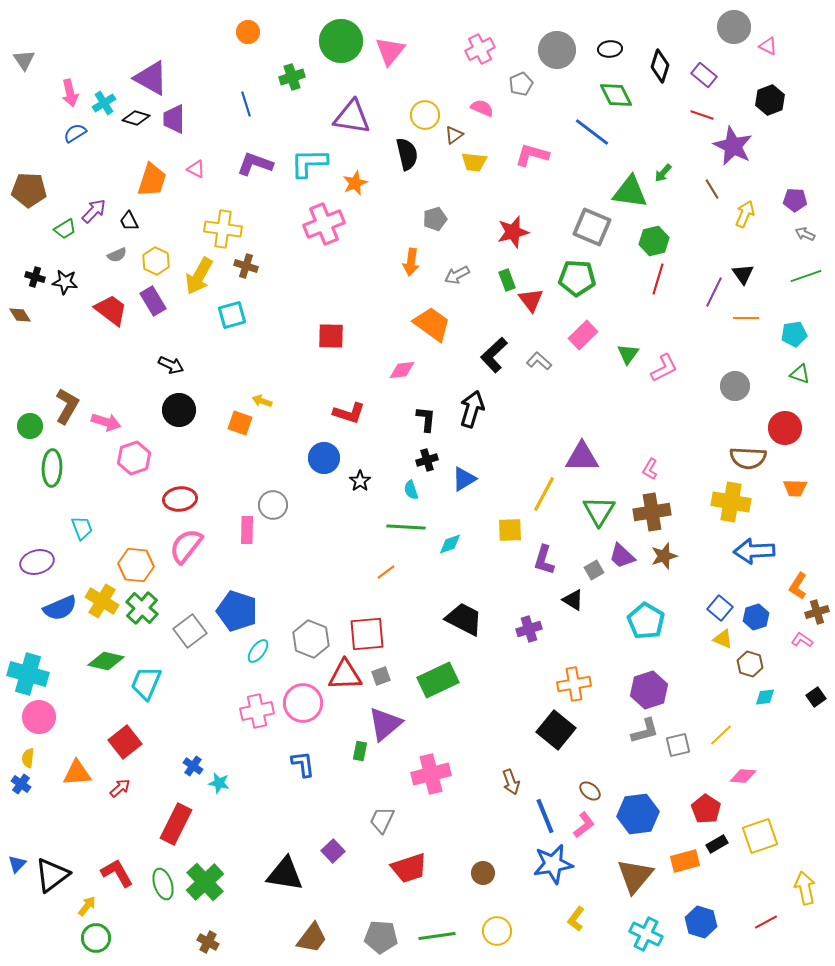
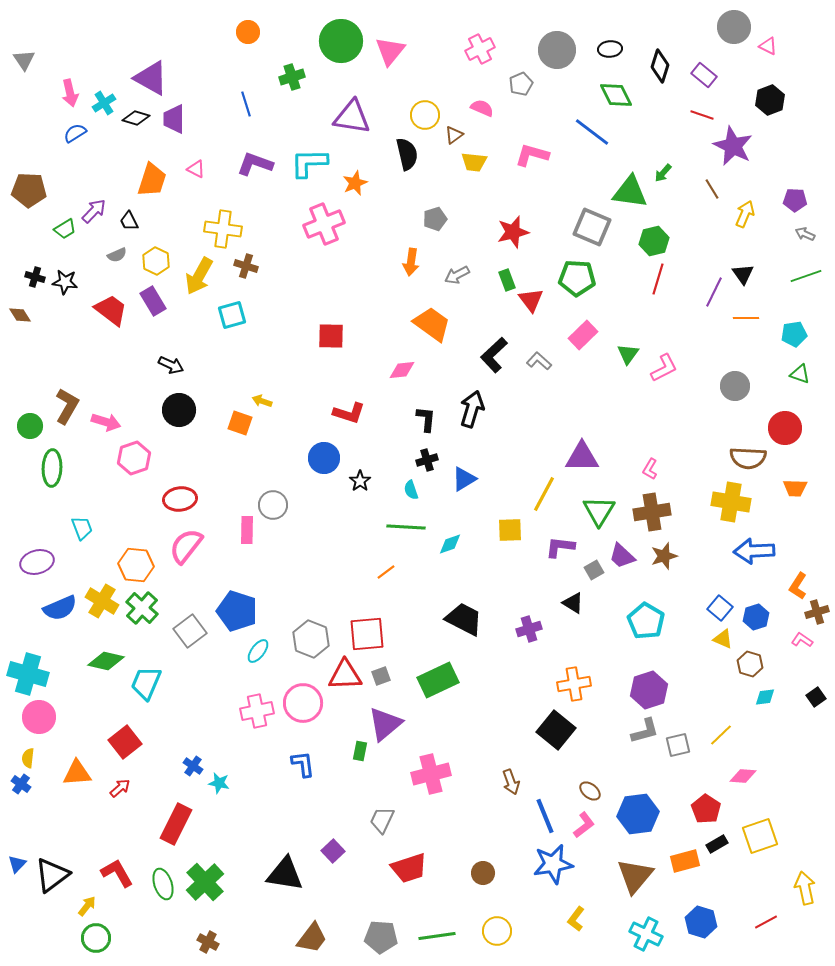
purple L-shape at (544, 560): moved 16 px right, 13 px up; rotated 80 degrees clockwise
black triangle at (573, 600): moved 3 px down
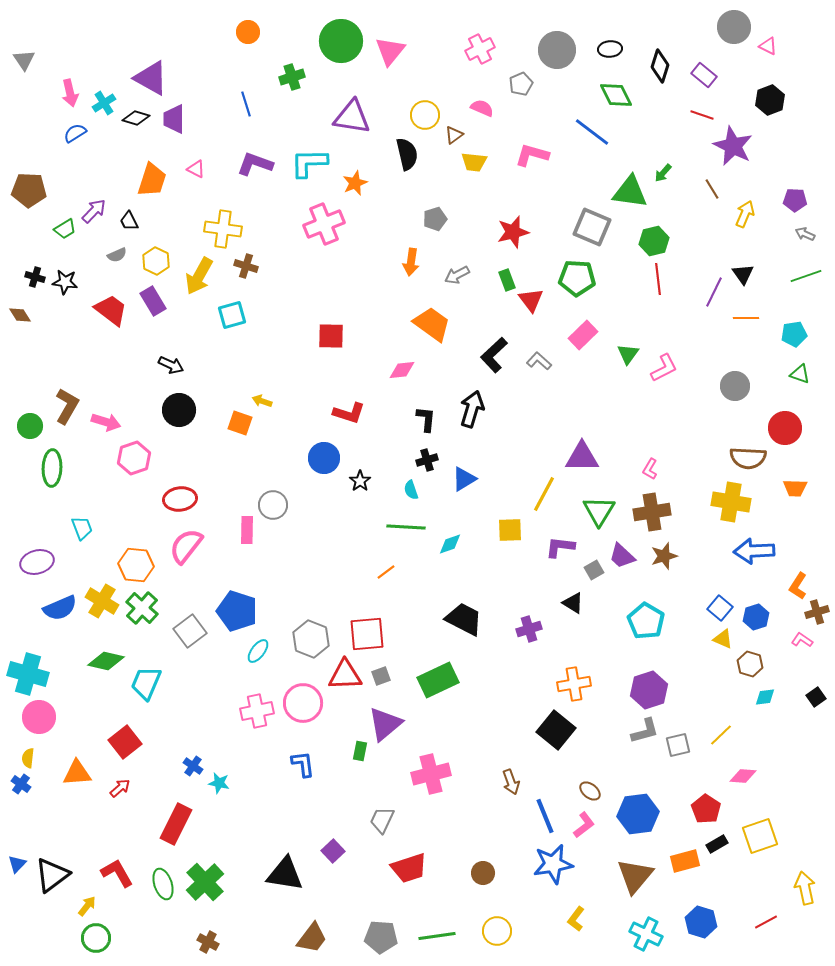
red line at (658, 279): rotated 24 degrees counterclockwise
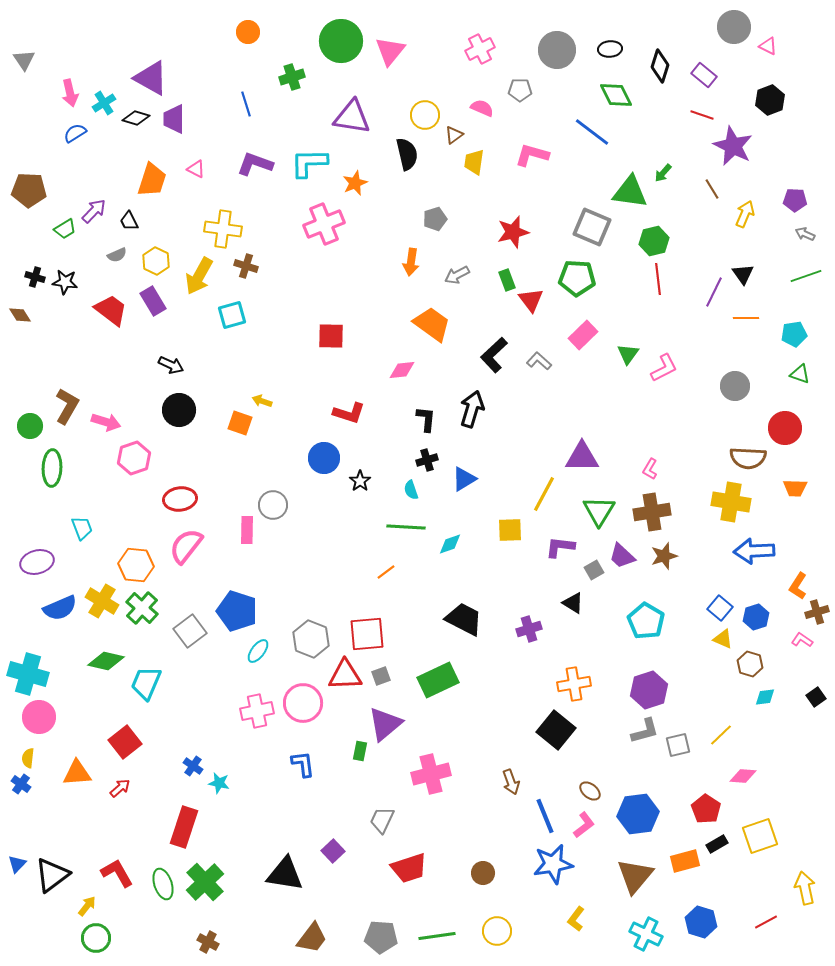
gray pentagon at (521, 84): moved 1 px left, 6 px down; rotated 25 degrees clockwise
yellow trapezoid at (474, 162): rotated 92 degrees clockwise
red rectangle at (176, 824): moved 8 px right, 3 px down; rotated 9 degrees counterclockwise
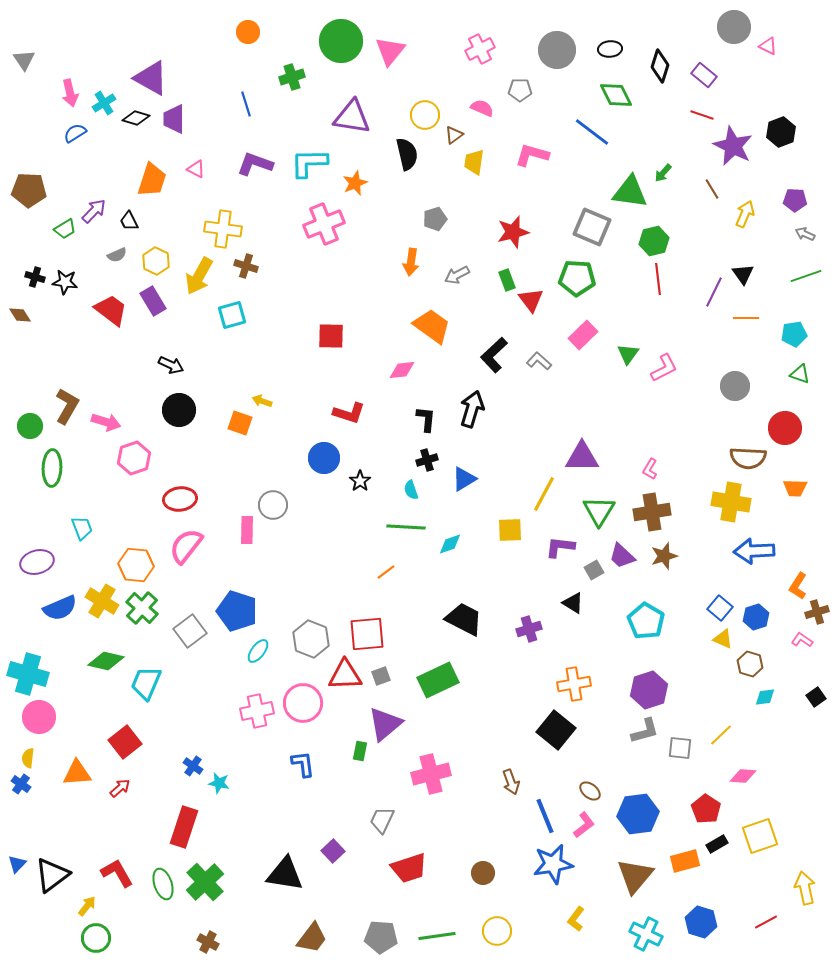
black hexagon at (770, 100): moved 11 px right, 32 px down
orange trapezoid at (432, 324): moved 2 px down
gray square at (678, 745): moved 2 px right, 3 px down; rotated 20 degrees clockwise
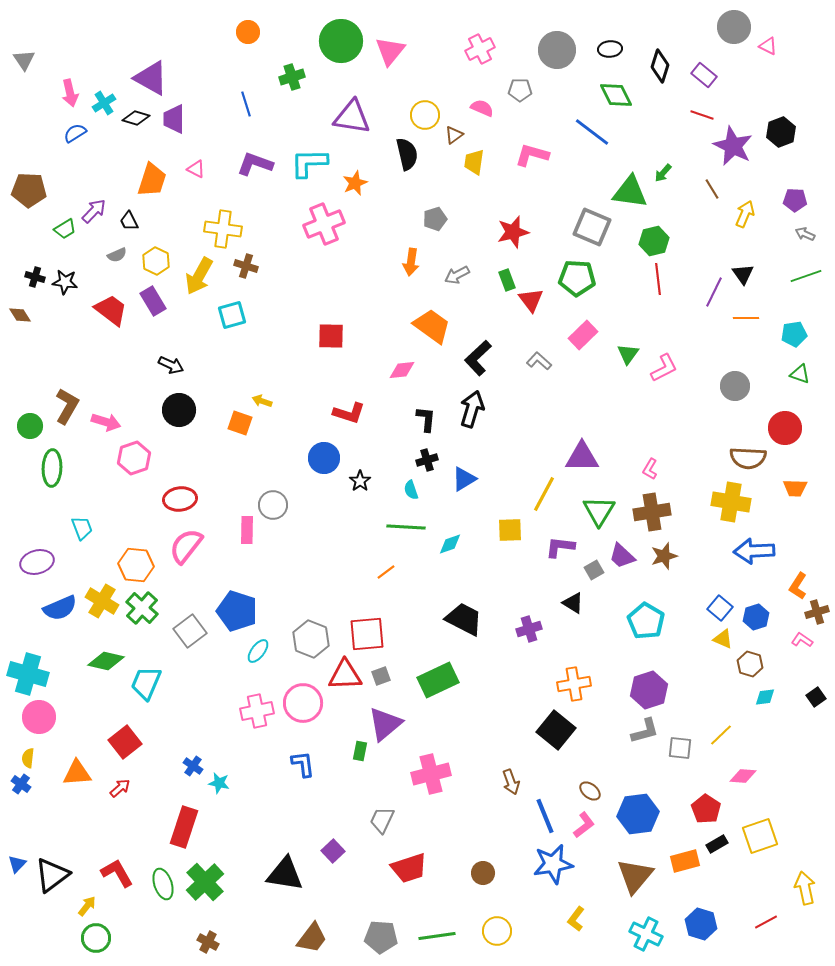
black L-shape at (494, 355): moved 16 px left, 3 px down
blue hexagon at (701, 922): moved 2 px down
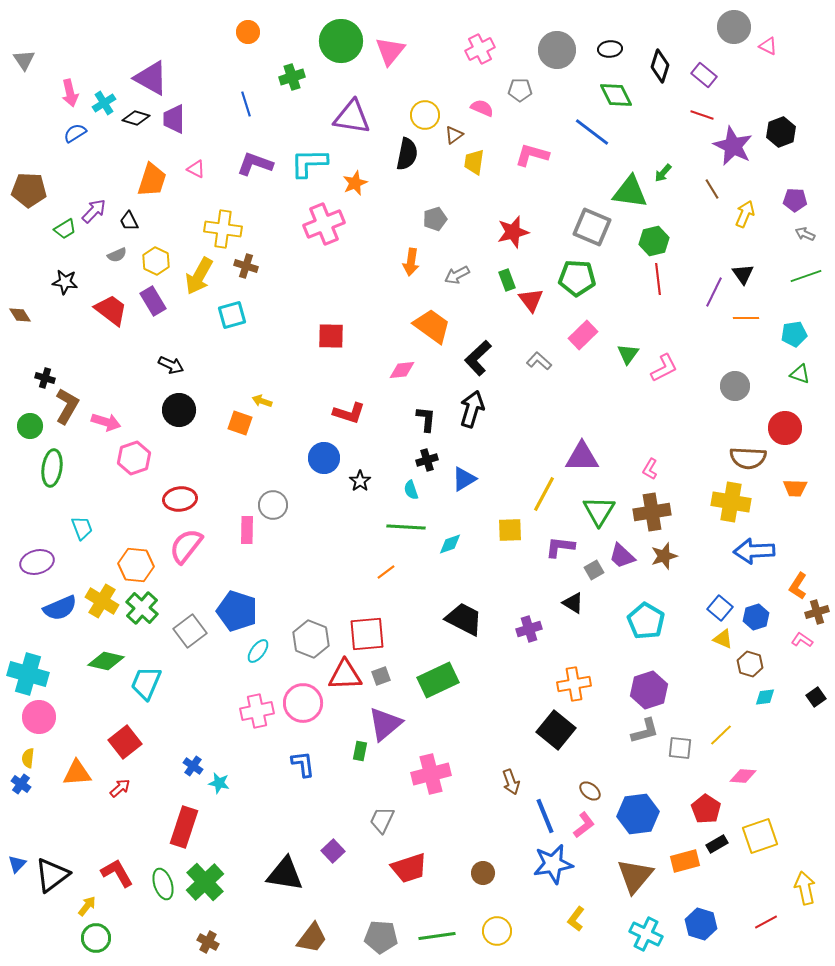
black semicircle at (407, 154): rotated 24 degrees clockwise
black cross at (35, 277): moved 10 px right, 101 px down
green ellipse at (52, 468): rotated 6 degrees clockwise
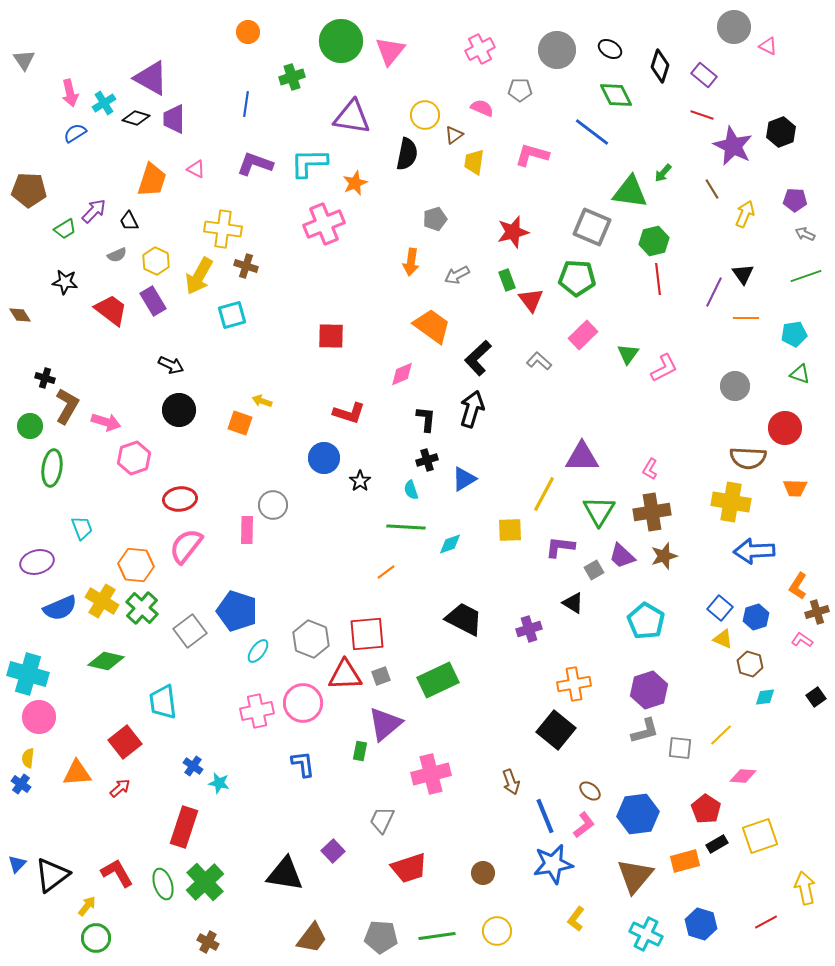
black ellipse at (610, 49): rotated 35 degrees clockwise
blue line at (246, 104): rotated 25 degrees clockwise
pink diamond at (402, 370): moved 4 px down; rotated 16 degrees counterclockwise
cyan trapezoid at (146, 683): moved 17 px right, 19 px down; rotated 30 degrees counterclockwise
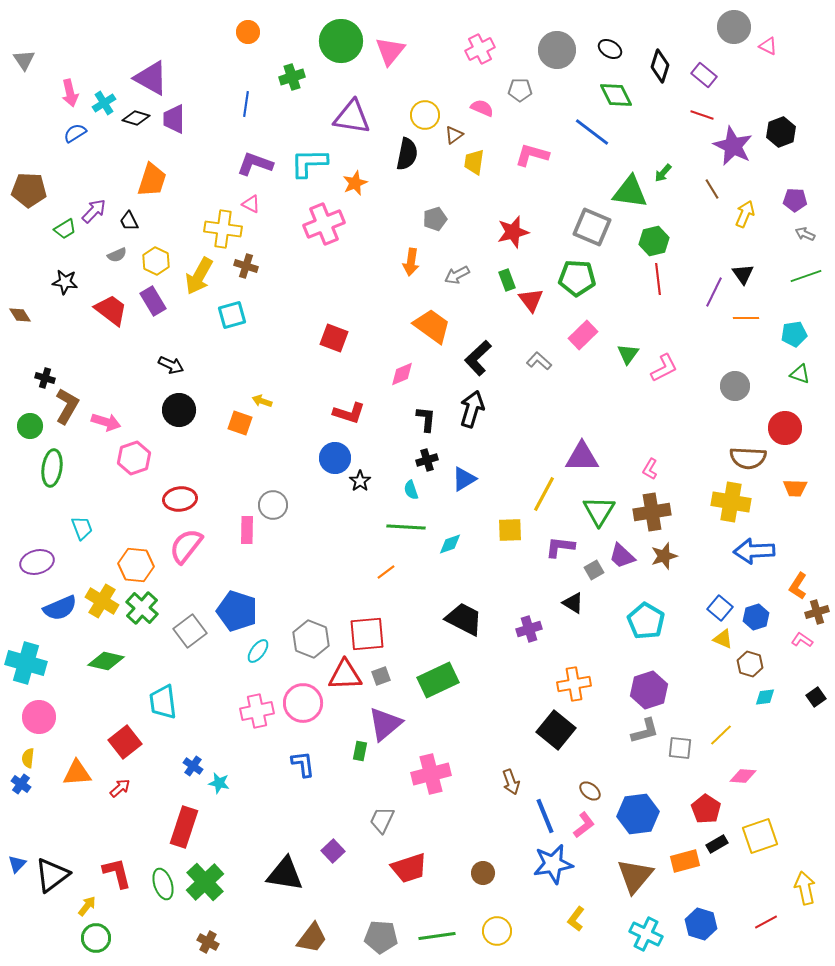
pink triangle at (196, 169): moved 55 px right, 35 px down
red square at (331, 336): moved 3 px right, 2 px down; rotated 20 degrees clockwise
blue circle at (324, 458): moved 11 px right
cyan cross at (28, 674): moved 2 px left, 11 px up
red L-shape at (117, 873): rotated 16 degrees clockwise
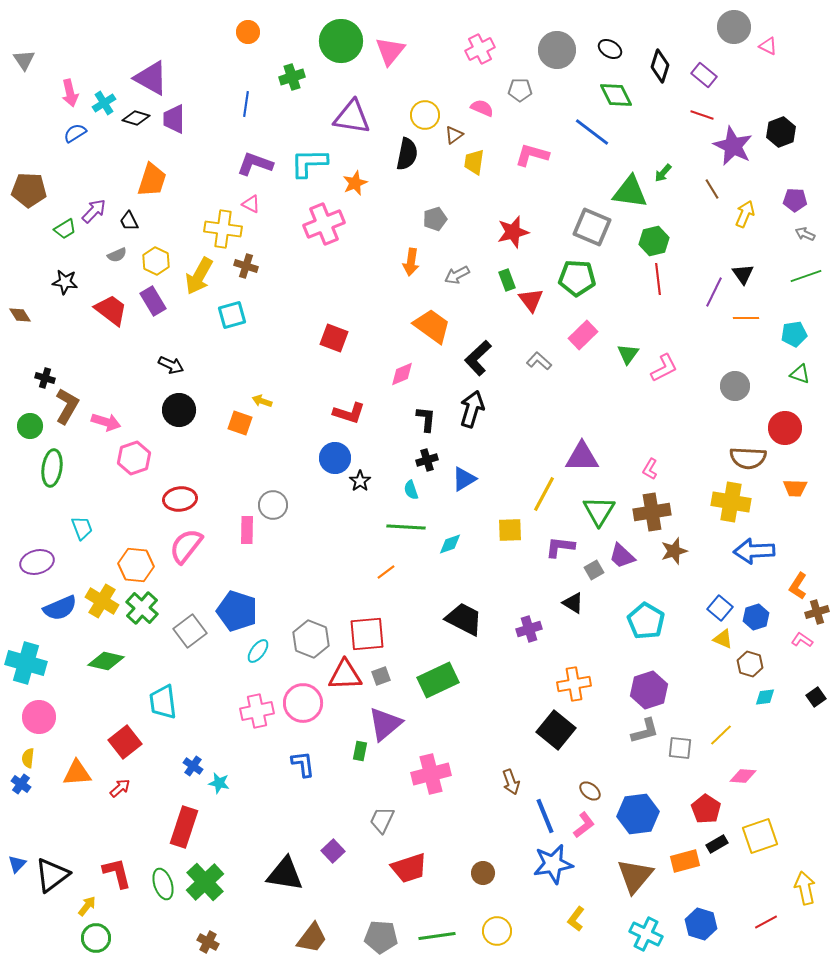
brown star at (664, 556): moved 10 px right, 5 px up
